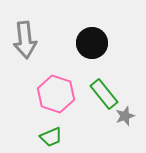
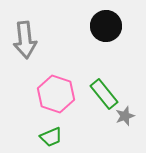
black circle: moved 14 px right, 17 px up
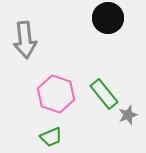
black circle: moved 2 px right, 8 px up
gray star: moved 3 px right, 1 px up
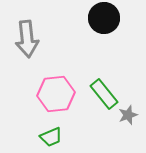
black circle: moved 4 px left
gray arrow: moved 2 px right, 1 px up
pink hexagon: rotated 24 degrees counterclockwise
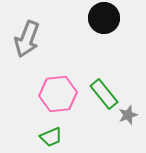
gray arrow: rotated 27 degrees clockwise
pink hexagon: moved 2 px right
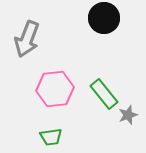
pink hexagon: moved 3 px left, 5 px up
green trapezoid: rotated 15 degrees clockwise
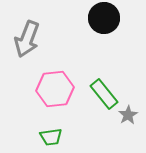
gray star: rotated 12 degrees counterclockwise
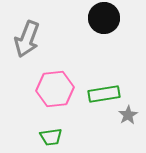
green rectangle: rotated 60 degrees counterclockwise
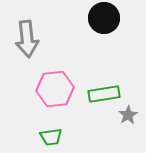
gray arrow: rotated 27 degrees counterclockwise
